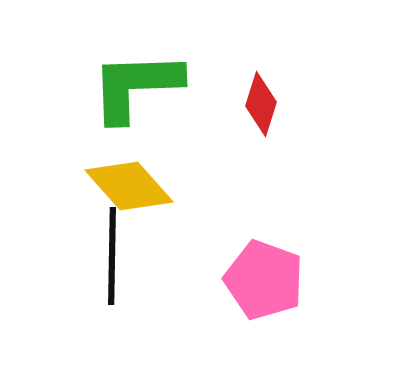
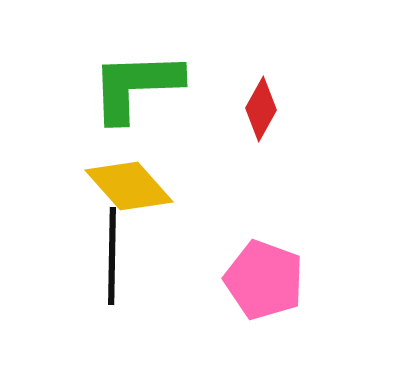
red diamond: moved 5 px down; rotated 12 degrees clockwise
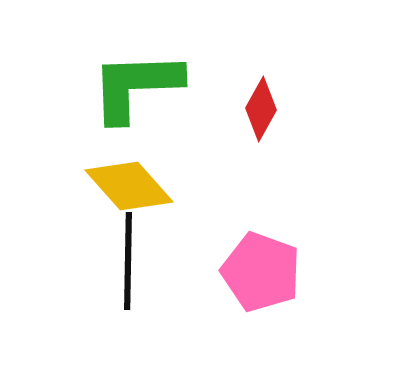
black line: moved 16 px right, 5 px down
pink pentagon: moved 3 px left, 8 px up
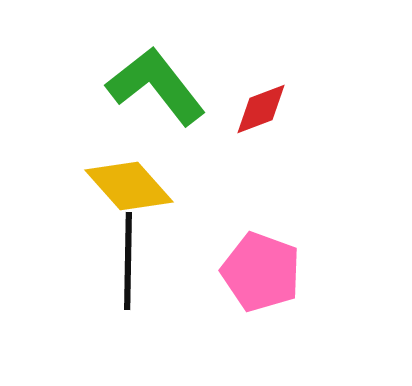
green L-shape: moved 20 px right; rotated 54 degrees clockwise
red diamond: rotated 40 degrees clockwise
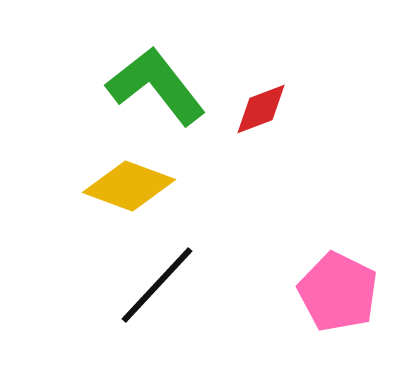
yellow diamond: rotated 28 degrees counterclockwise
black line: moved 29 px right, 24 px down; rotated 42 degrees clockwise
pink pentagon: moved 77 px right, 20 px down; rotated 6 degrees clockwise
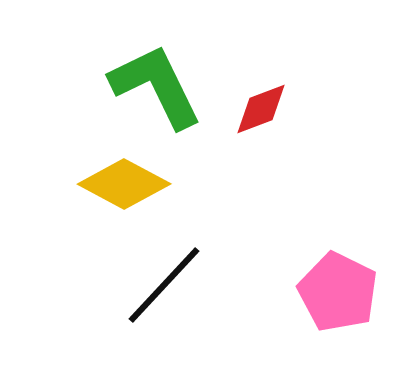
green L-shape: rotated 12 degrees clockwise
yellow diamond: moved 5 px left, 2 px up; rotated 8 degrees clockwise
black line: moved 7 px right
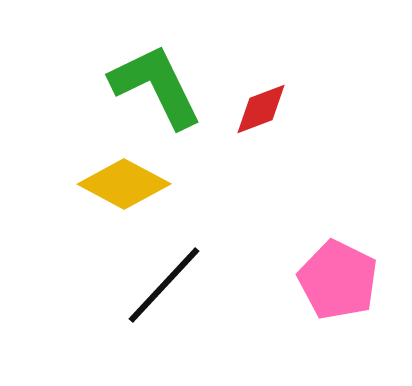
pink pentagon: moved 12 px up
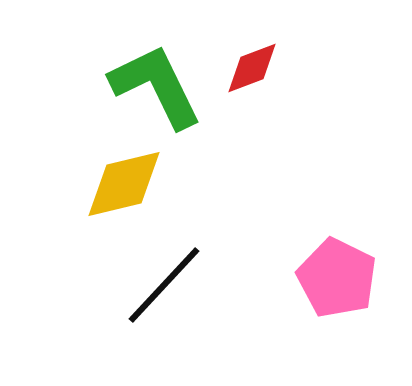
red diamond: moved 9 px left, 41 px up
yellow diamond: rotated 42 degrees counterclockwise
pink pentagon: moved 1 px left, 2 px up
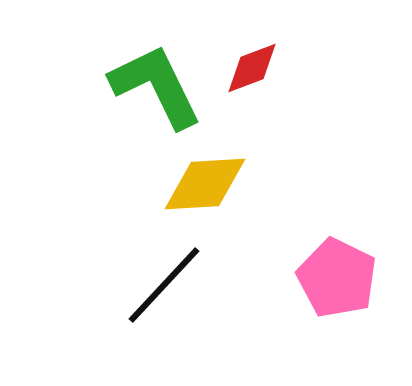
yellow diamond: moved 81 px right; rotated 10 degrees clockwise
